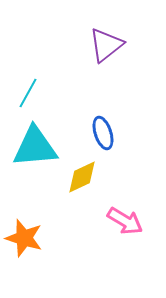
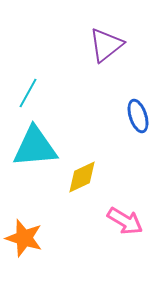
blue ellipse: moved 35 px right, 17 px up
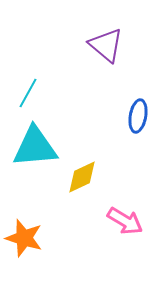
purple triangle: rotated 42 degrees counterclockwise
blue ellipse: rotated 28 degrees clockwise
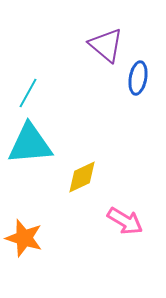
blue ellipse: moved 38 px up
cyan triangle: moved 5 px left, 3 px up
